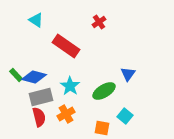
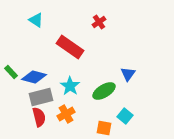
red rectangle: moved 4 px right, 1 px down
green rectangle: moved 5 px left, 3 px up
orange square: moved 2 px right
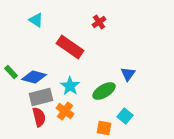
orange cross: moved 1 px left, 3 px up; rotated 24 degrees counterclockwise
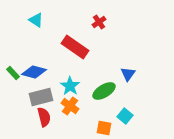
red rectangle: moved 5 px right
green rectangle: moved 2 px right, 1 px down
blue diamond: moved 5 px up
orange cross: moved 5 px right, 5 px up
red semicircle: moved 5 px right
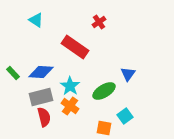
blue diamond: moved 7 px right; rotated 10 degrees counterclockwise
cyan square: rotated 14 degrees clockwise
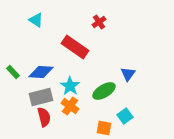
green rectangle: moved 1 px up
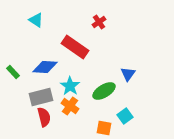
blue diamond: moved 4 px right, 5 px up
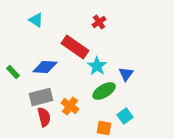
blue triangle: moved 2 px left
cyan star: moved 27 px right, 20 px up
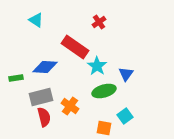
green rectangle: moved 3 px right, 6 px down; rotated 56 degrees counterclockwise
green ellipse: rotated 15 degrees clockwise
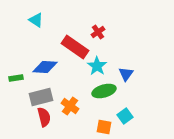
red cross: moved 1 px left, 10 px down
orange square: moved 1 px up
